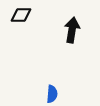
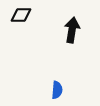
blue semicircle: moved 5 px right, 4 px up
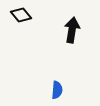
black diamond: rotated 50 degrees clockwise
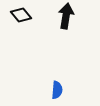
black arrow: moved 6 px left, 14 px up
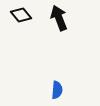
black arrow: moved 7 px left, 2 px down; rotated 30 degrees counterclockwise
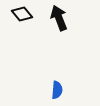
black diamond: moved 1 px right, 1 px up
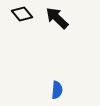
black arrow: moved 2 px left; rotated 25 degrees counterclockwise
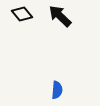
black arrow: moved 3 px right, 2 px up
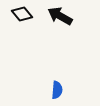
black arrow: rotated 15 degrees counterclockwise
